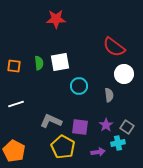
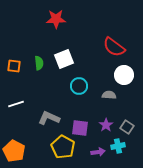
white square: moved 4 px right, 3 px up; rotated 12 degrees counterclockwise
white circle: moved 1 px down
gray semicircle: rotated 80 degrees counterclockwise
gray L-shape: moved 2 px left, 3 px up
purple square: moved 1 px down
cyan cross: moved 3 px down
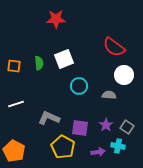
cyan cross: rotated 24 degrees clockwise
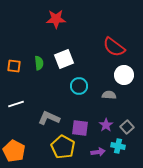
gray square: rotated 16 degrees clockwise
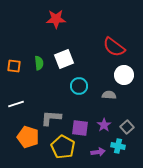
gray L-shape: moved 2 px right; rotated 20 degrees counterclockwise
purple star: moved 2 px left
orange pentagon: moved 14 px right, 14 px up; rotated 10 degrees counterclockwise
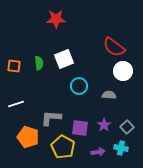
white circle: moved 1 px left, 4 px up
cyan cross: moved 3 px right, 2 px down
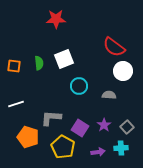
purple square: rotated 24 degrees clockwise
cyan cross: rotated 16 degrees counterclockwise
